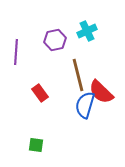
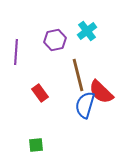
cyan cross: rotated 12 degrees counterclockwise
green square: rotated 14 degrees counterclockwise
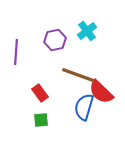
brown line: rotated 56 degrees counterclockwise
blue semicircle: moved 1 px left, 2 px down
green square: moved 5 px right, 25 px up
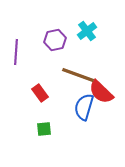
green square: moved 3 px right, 9 px down
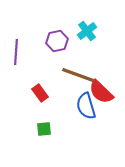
purple hexagon: moved 2 px right, 1 px down
blue semicircle: moved 2 px right, 1 px up; rotated 32 degrees counterclockwise
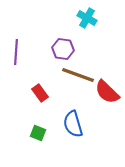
cyan cross: moved 13 px up; rotated 24 degrees counterclockwise
purple hexagon: moved 6 px right, 8 px down; rotated 20 degrees clockwise
red semicircle: moved 6 px right
blue semicircle: moved 13 px left, 18 px down
green square: moved 6 px left, 4 px down; rotated 28 degrees clockwise
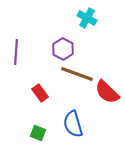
purple hexagon: rotated 20 degrees clockwise
brown line: moved 1 px left, 1 px up
